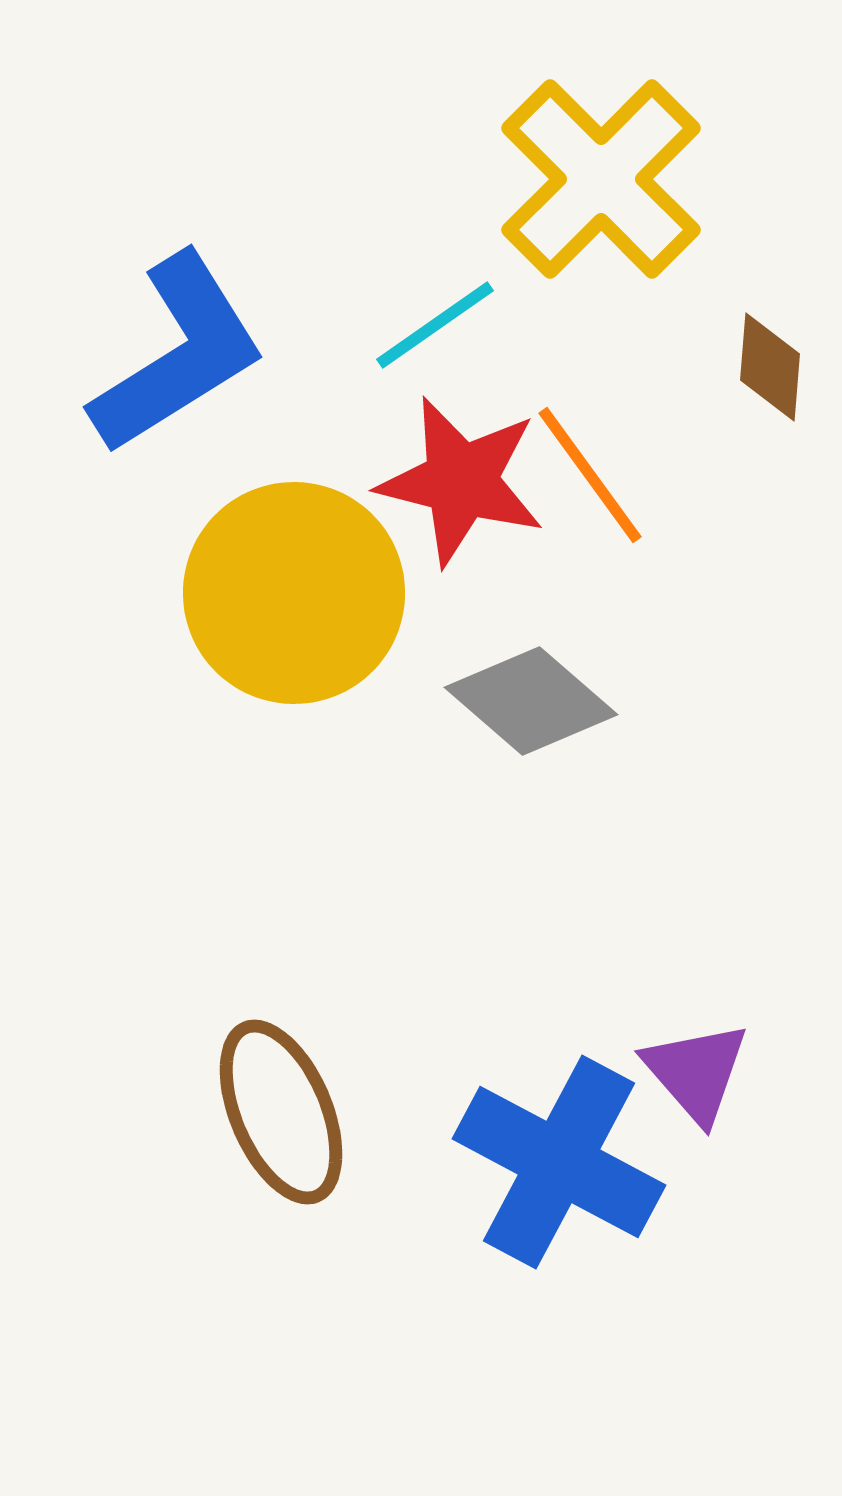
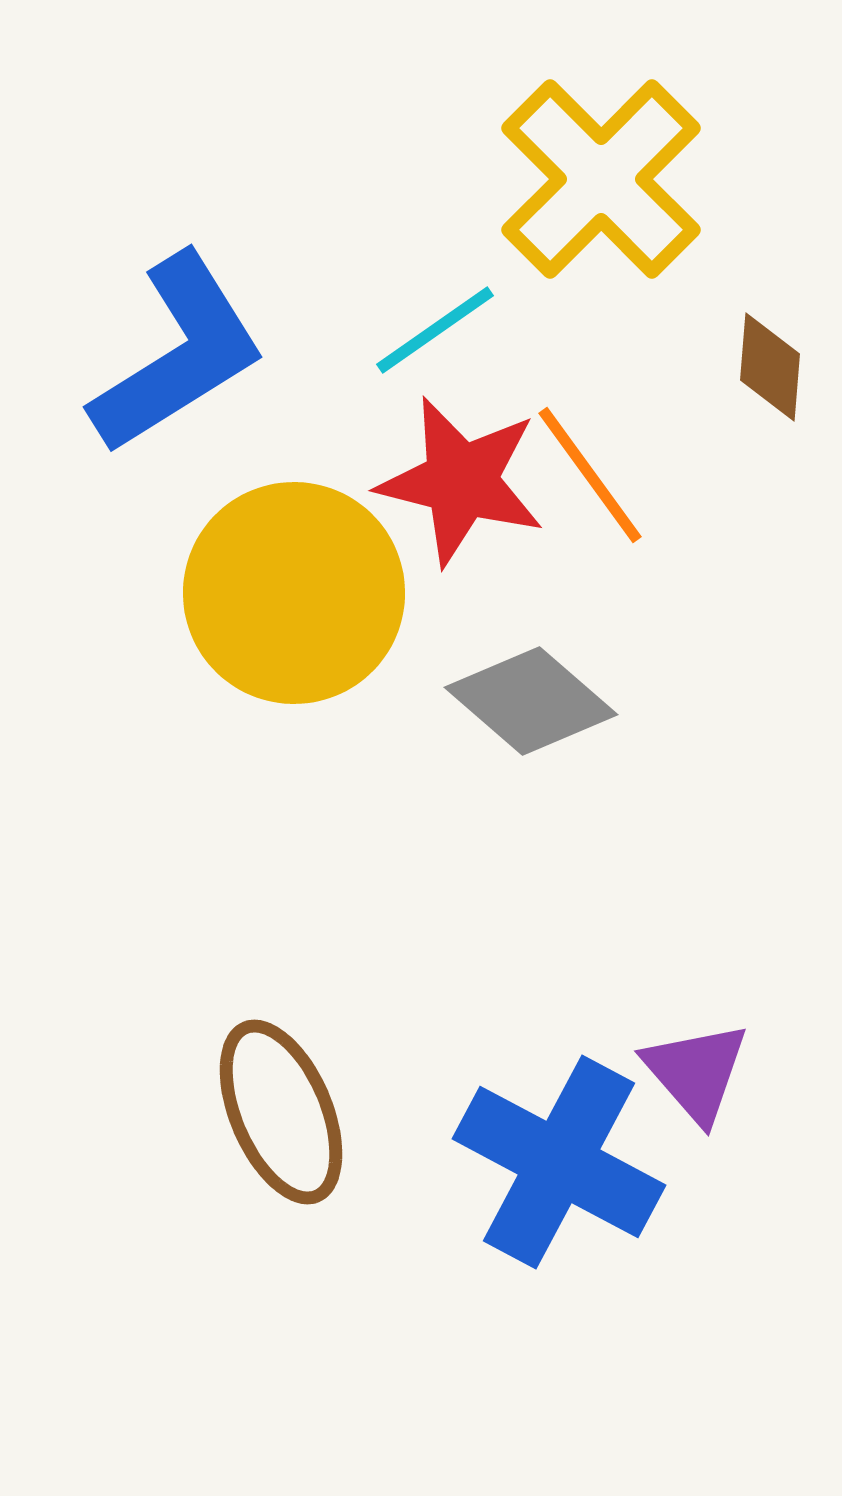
cyan line: moved 5 px down
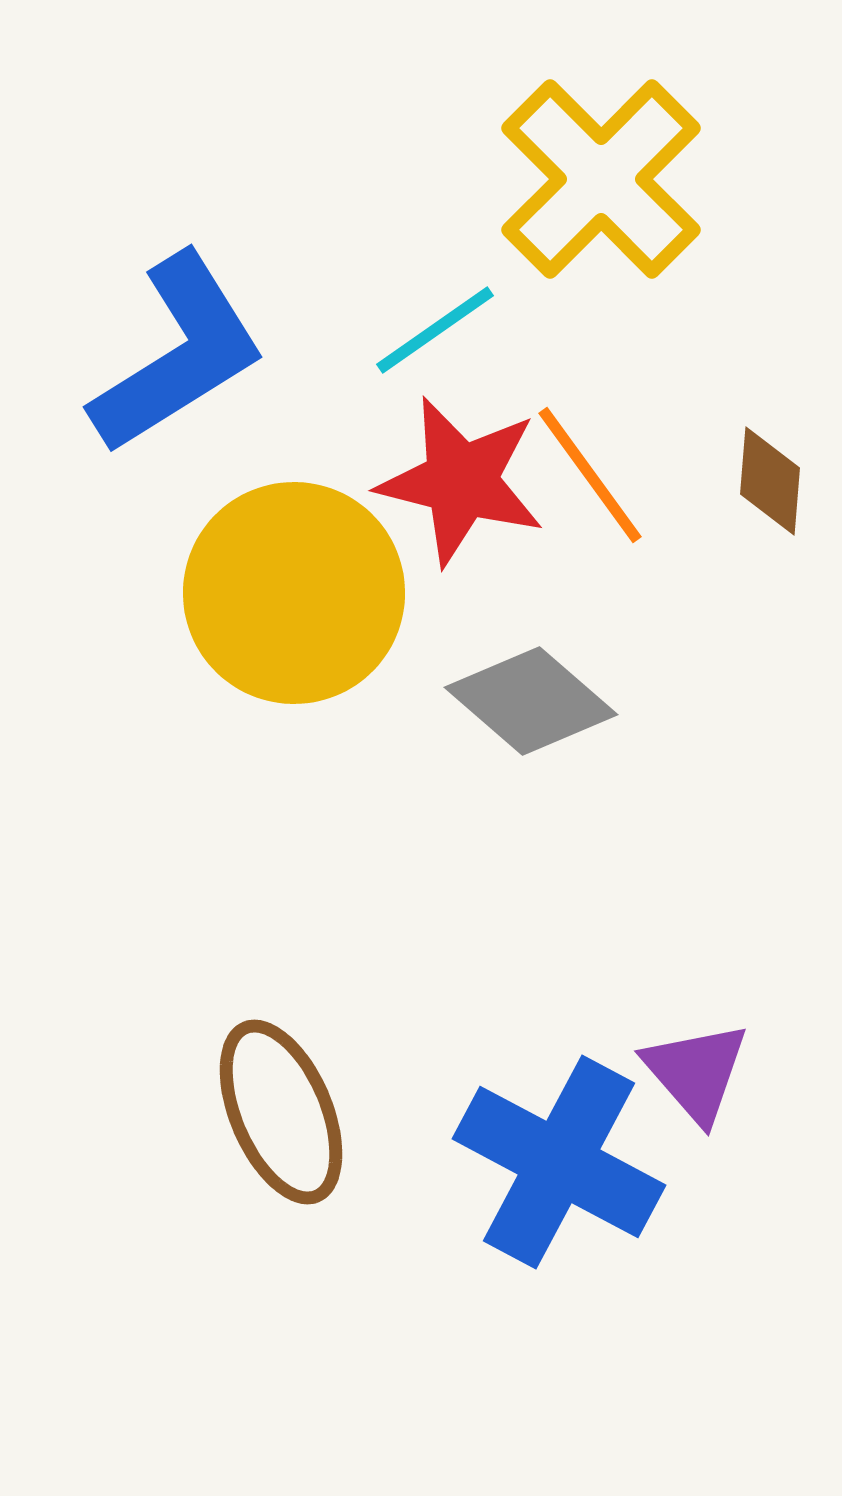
brown diamond: moved 114 px down
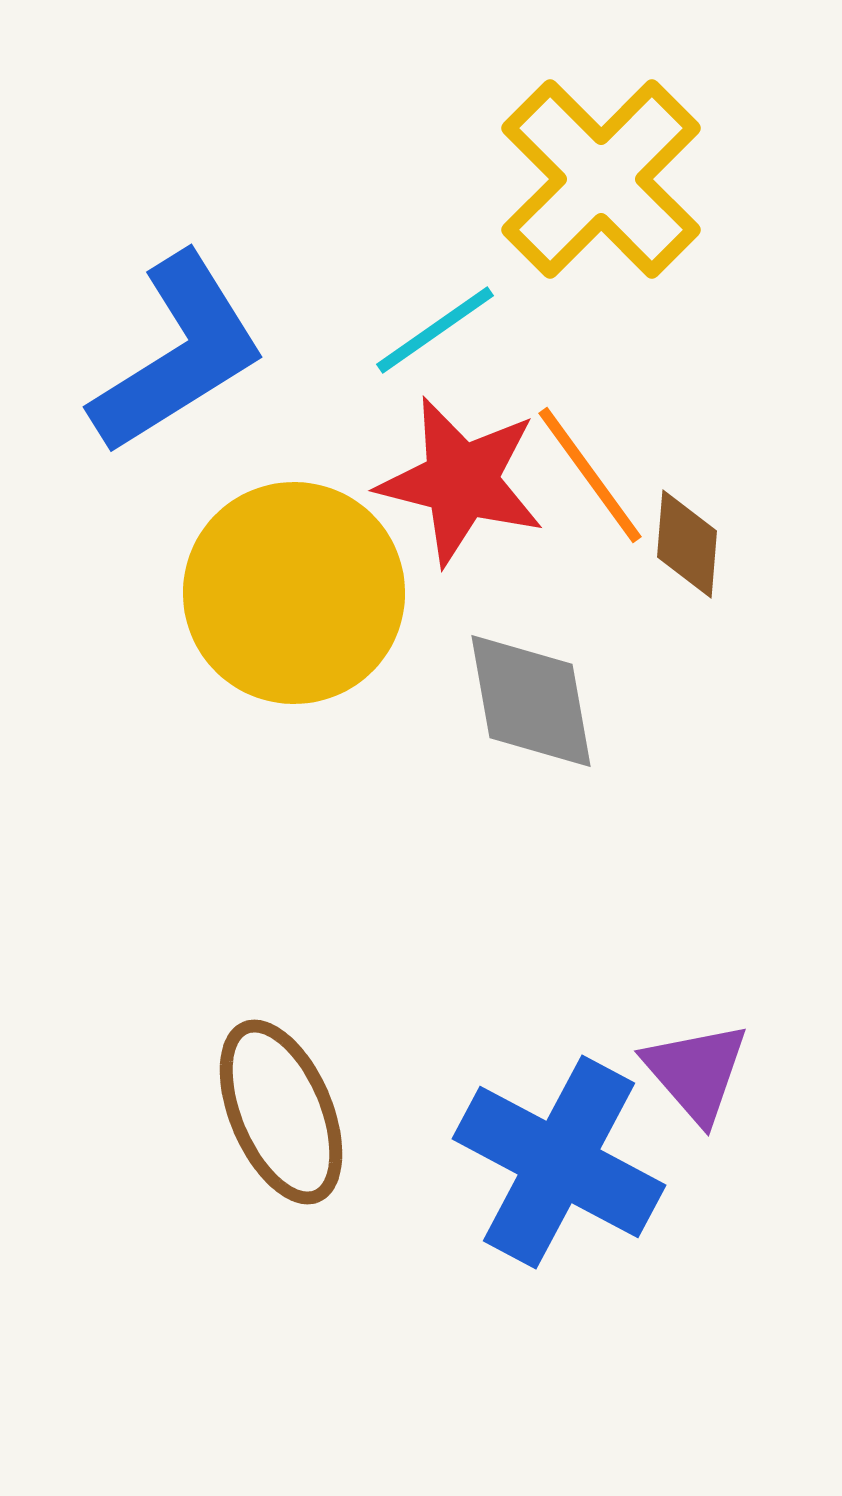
brown diamond: moved 83 px left, 63 px down
gray diamond: rotated 39 degrees clockwise
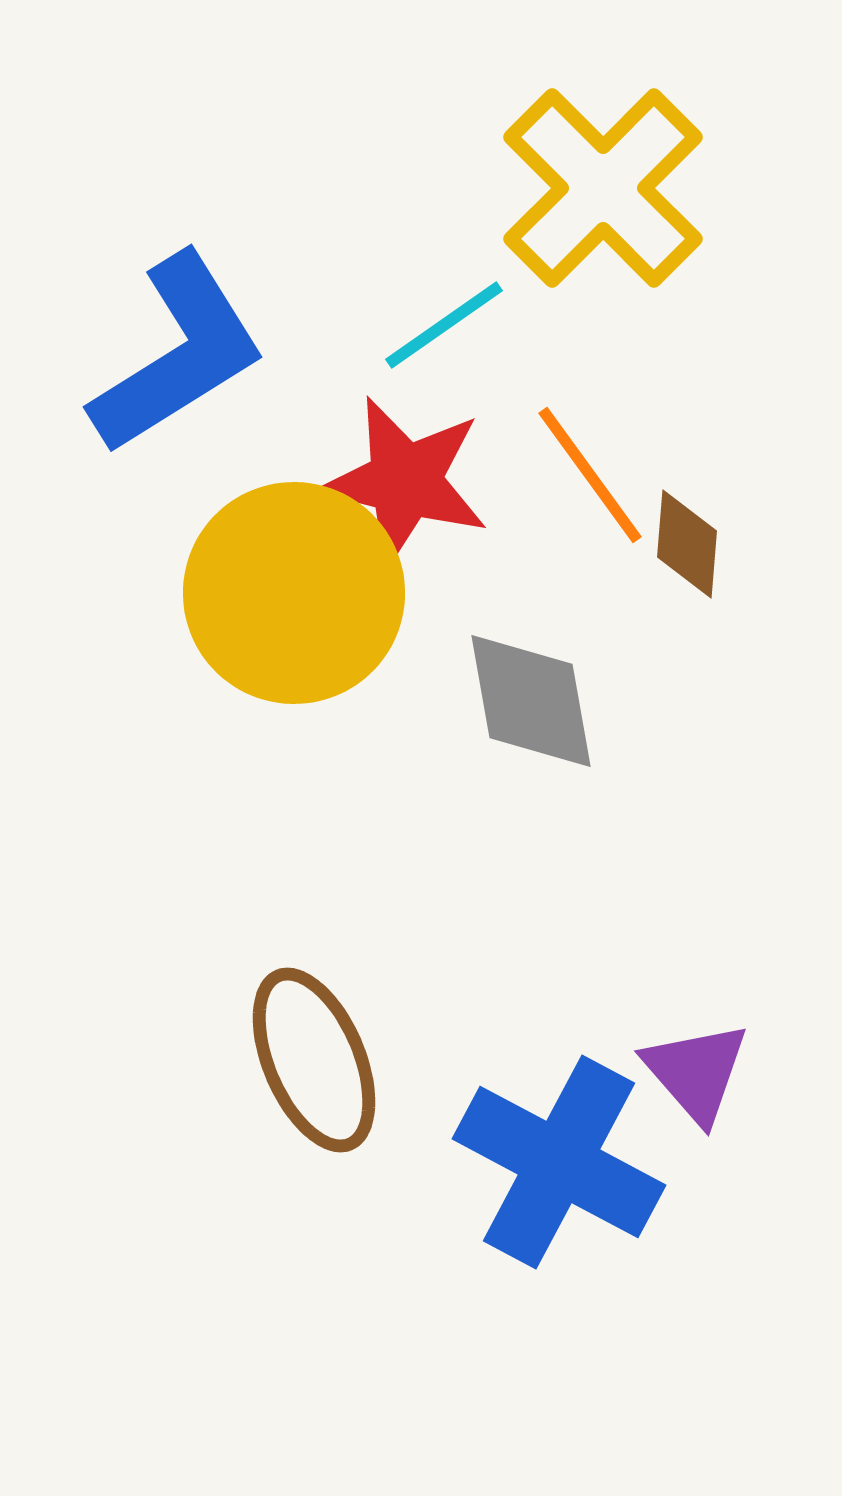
yellow cross: moved 2 px right, 9 px down
cyan line: moved 9 px right, 5 px up
red star: moved 56 px left
brown ellipse: moved 33 px right, 52 px up
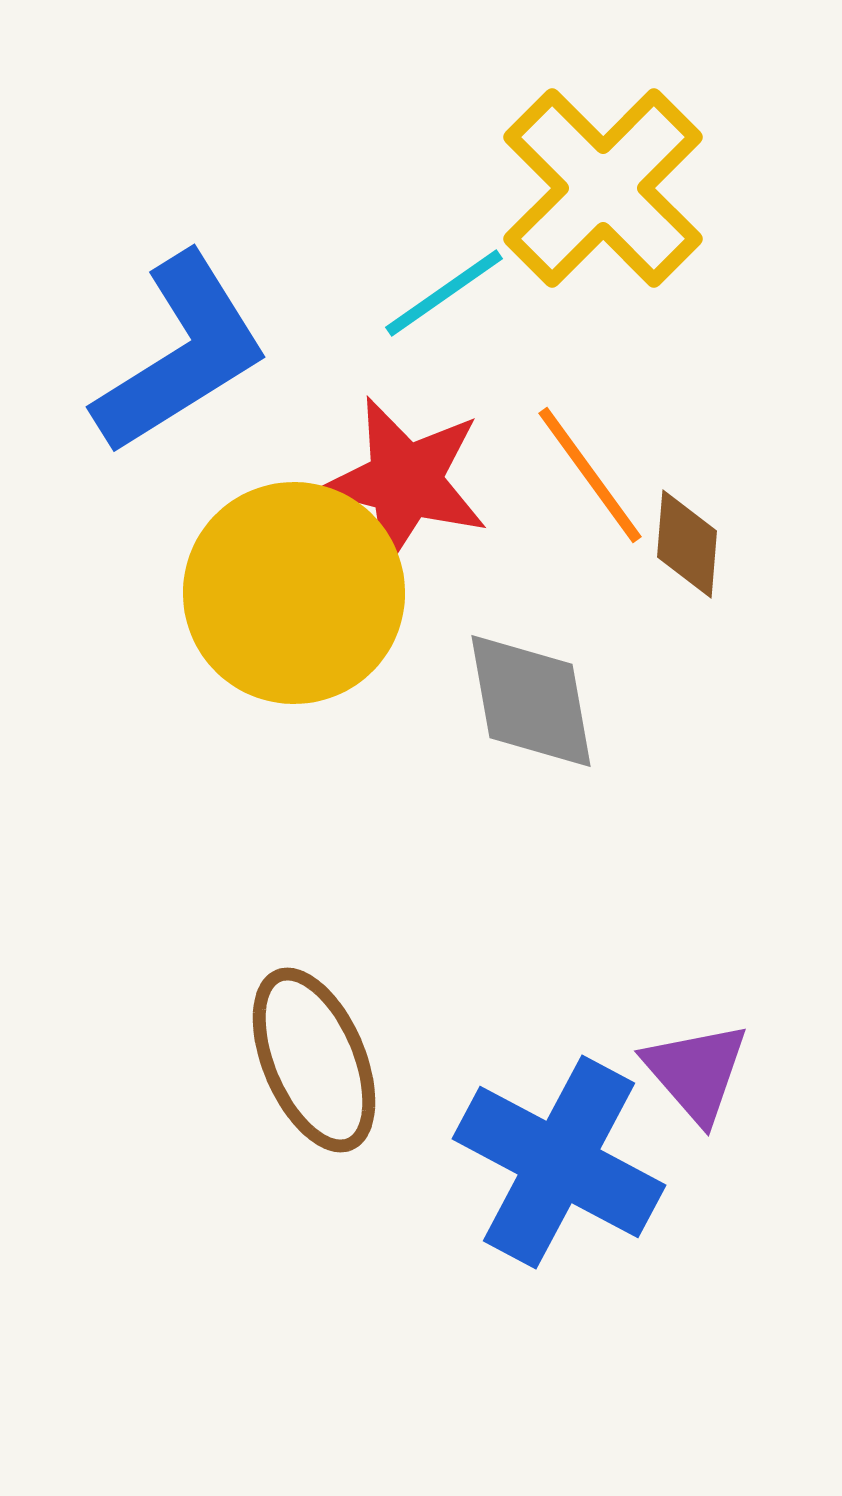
cyan line: moved 32 px up
blue L-shape: moved 3 px right
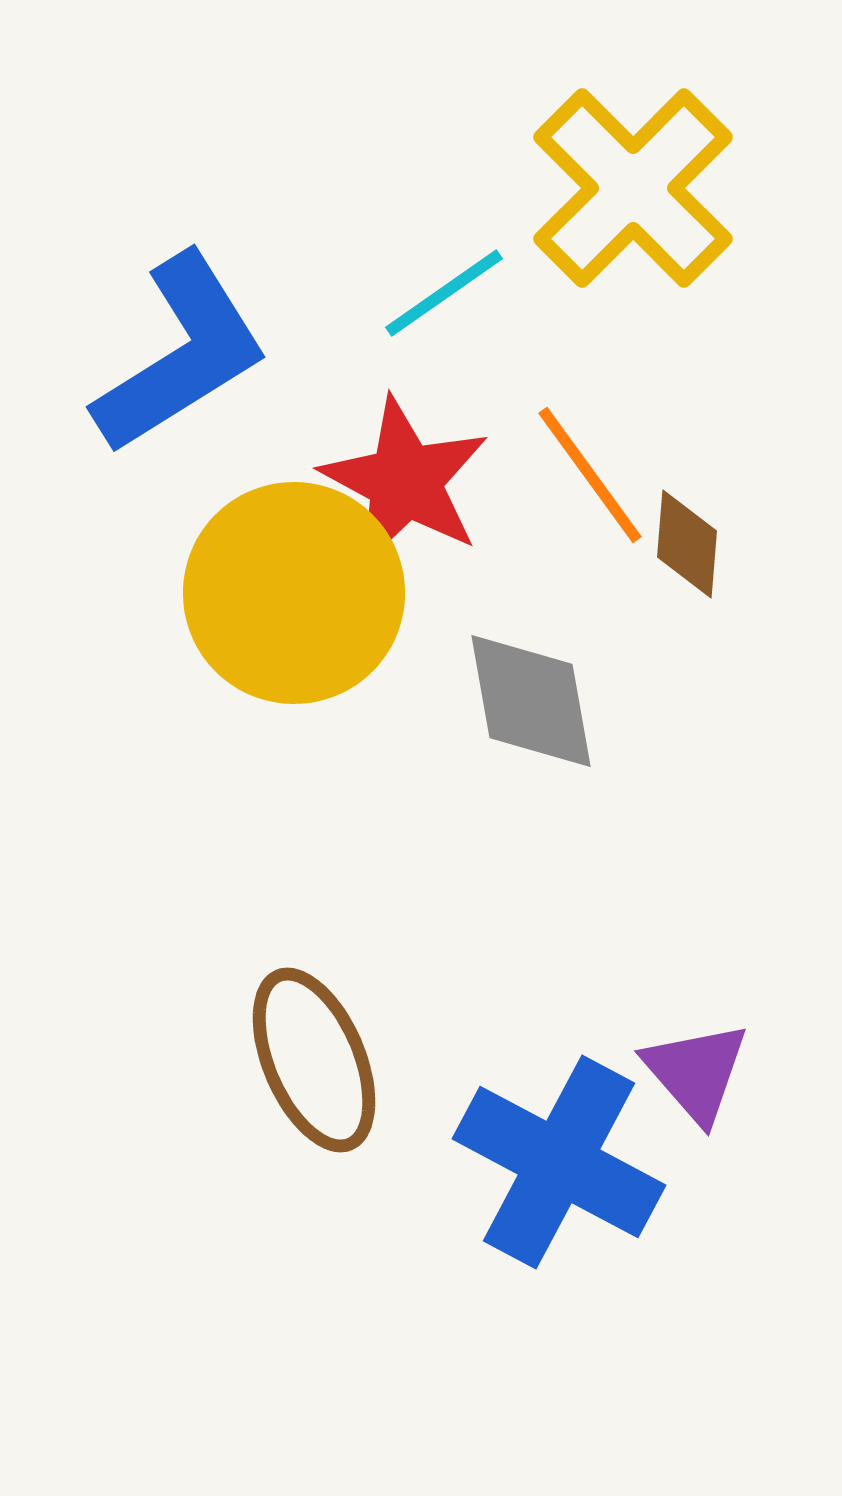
yellow cross: moved 30 px right
red star: rotated 14 degrees clockwise
